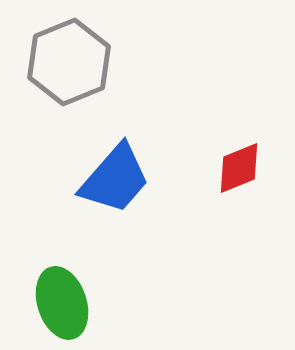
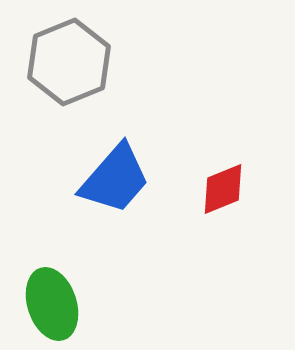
red diamond: moved 16 px left, 21 px down
green ellipse: moved 10 px left, 1 px down
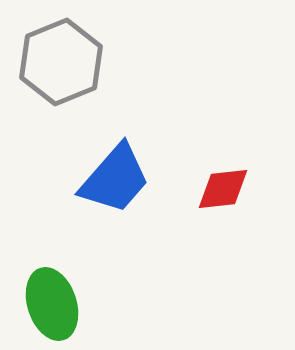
gray hexagon: moved 8 px left
red diamond: rotated 16 degrees clockwise
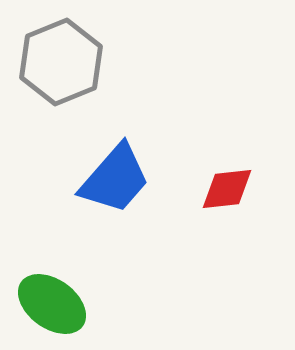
red diamond: moved 4 px right
green ellipse: rotated 36 degrees counterclockwise
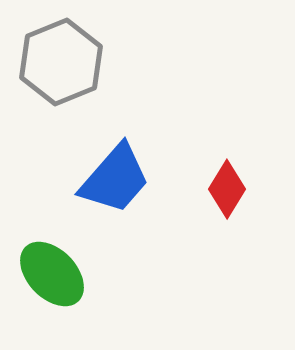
red diamond: rotated 52 degrees counterclockwise
green ellipse: moved 30 px up; rotated 10 degrees clockwise
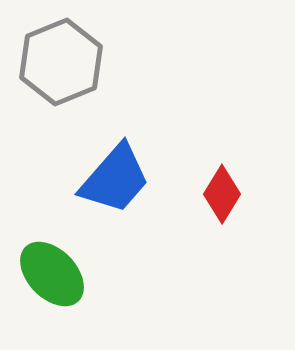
red diamond: moved 5 px left, 5 px down
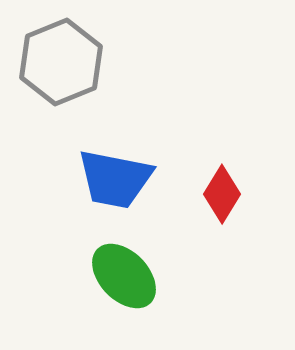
blue trapezoid: rotated 60 degrees clockwise
green ellipse: moved 72 px right, 2 px down
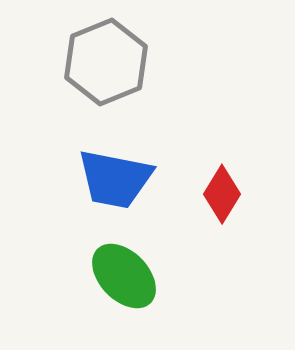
gray hexagon: moved 45 px right
